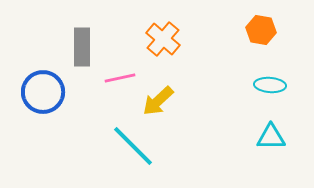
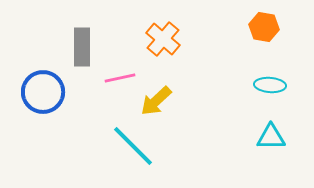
orange hexagon: moved 3 px right, 3 px up
yellow arrow: moved 2 px left
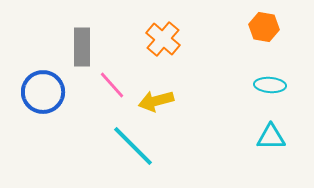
pink line: moved 8 px left, 7 px down; rotated 60 degrees clockwise
yellow arrow: rotated 28 degrees clockwise
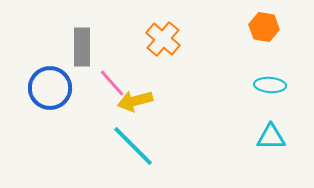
pink line: moved 2 px up
blue circle: moved 7 px right, 4 px up
yellow arrow: moved 21 px left
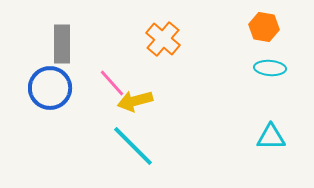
gray rectangle: moved 20 px left, 3 px up
cyan ellipse: moved 17 px up
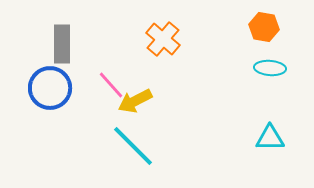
pink line: moved 1 px left, 2 px down
yellow arrow: rotated 12 degrees counterclockwise
cyan triangle: moved 1 px left, 1 px down
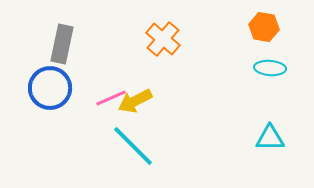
gray rectangle: rotated 12 degrees clockwise
pink line: moved 13 px down; rotated 72 degrees counterclockwise
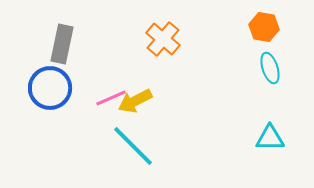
cyan ellipse: rotated 68 degrees clockwise
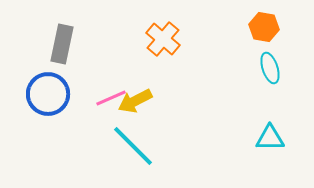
blue circle: moved 2 px left, 6 px down
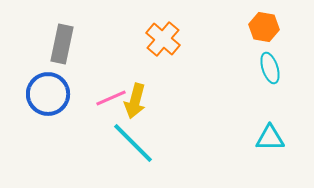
yellow arrow: rotated 48 degrees counterclockwise
cyan line: moved 3 px up
